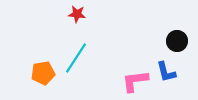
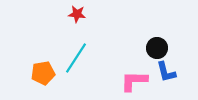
black circle: moved 20 px left, 7 px down
pink L-shape: moved 1 px left; rotated 8 degrees clockwise
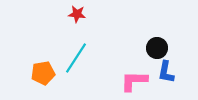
blue L-shape: rotated 25 degrees clockwise
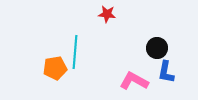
red star: moved 30 px right
cyan line: moved 1 px left, 6 px up; rotated 28 degrees counterclockwise
orange pentagon: moved 12 px right, 5 px up
pink L-shape: rotated 28 degrees clockwise
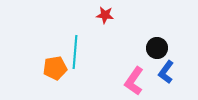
red star: moved 2 px left, 1 px down
blue L-shape: rotated 25 degrees clockwise
pink L-shape: rotated 84 degrees counterclockwise
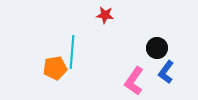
cyan line: moved 3 px left
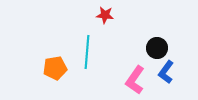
cyan line: moved 15 px right
pink L-shape: moved 1 px right, 1 px up
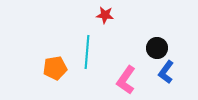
pink L-shape: moved 9 px left
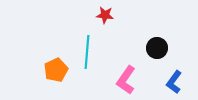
orange pentagon: moved 1 px right, 2 px down; rotated 15 degrees counterclockwise
blue L-shape: moved 8 px right, 10 px down
